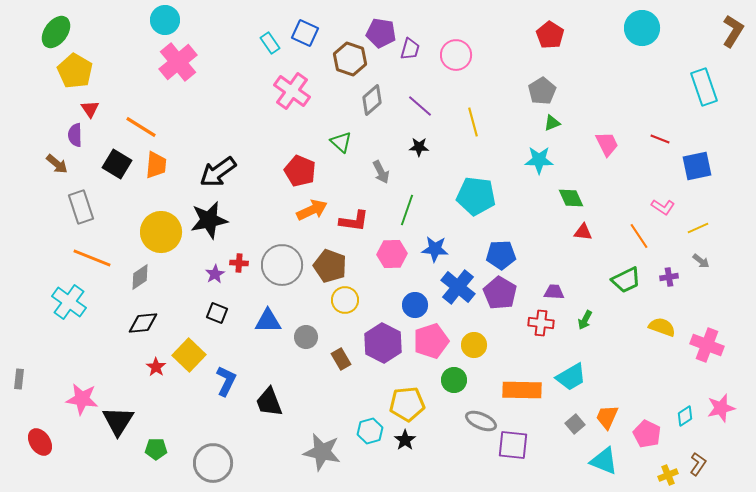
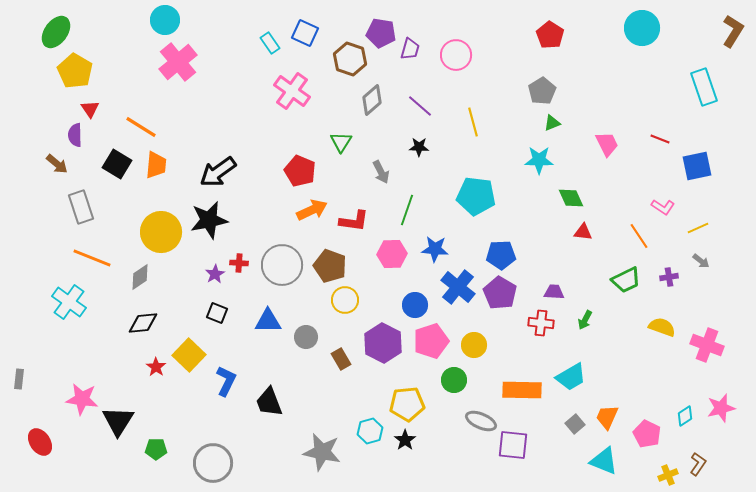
green triangle at (341, 142): rotated 20 degrees clockwise
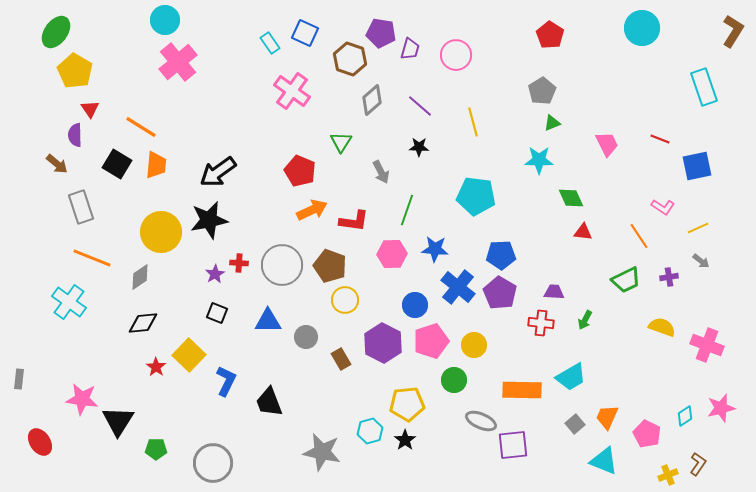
purple square at (513, 445): rotated 12 degrees counterclockwise
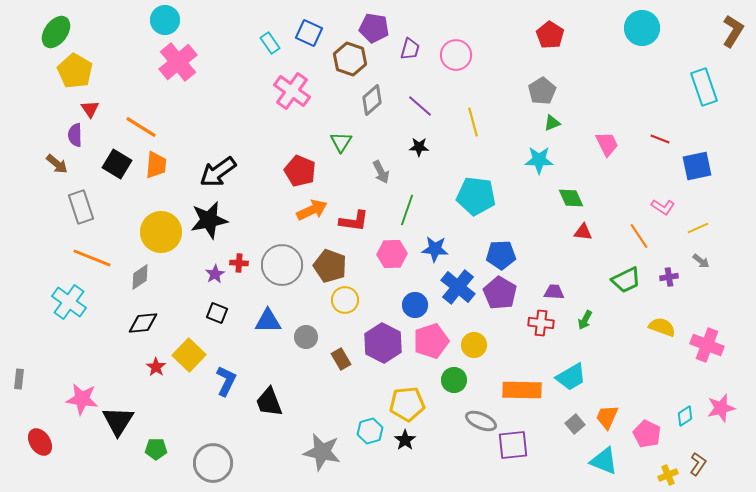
blue square at (305, 33): moved 4 px right
purple pentagon at (381, 33): moved 7 px left, 5 px up
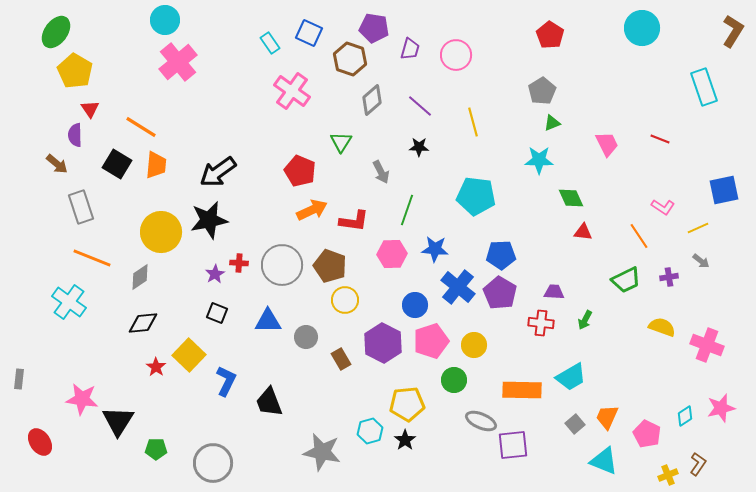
blue square at (697, 166): moved 27 px right, 24 px down
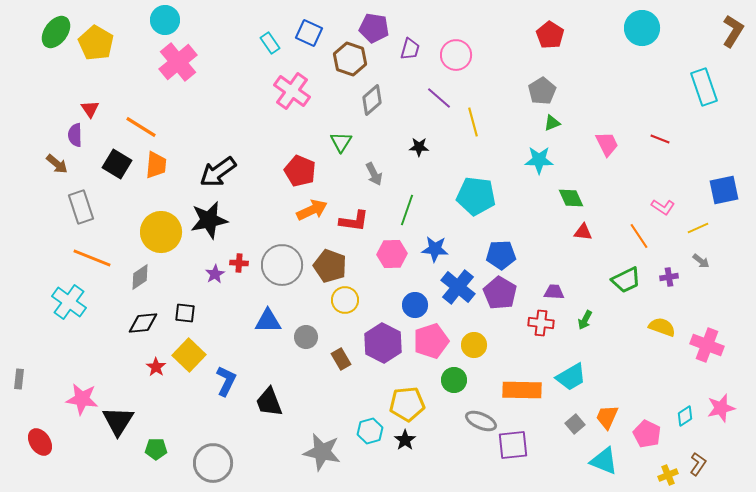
yellow pentagon at (75, 71): moved 21 px right, 28 px up
purple line at (420, 106): moved 19 px right, 8 px up
gray arrow at (381, 172): moved 7 px left, 2 px down
black square at (217, 313): moved 32 px left; rotated 15 degrees counterclockwise
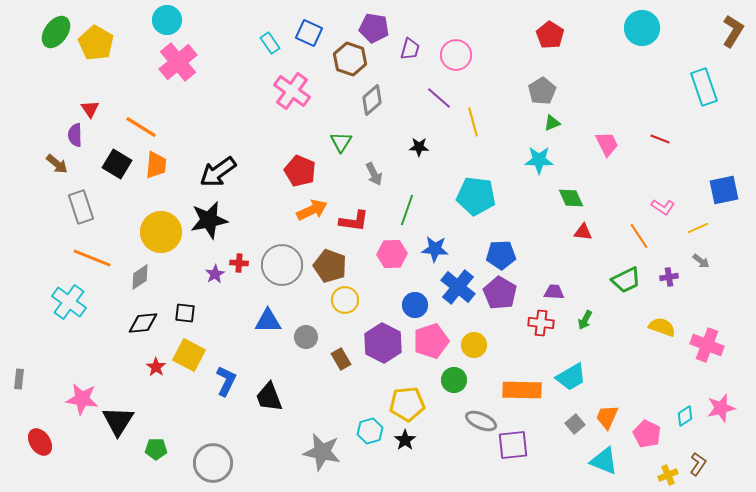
cyan circle at (165, 20): moved 2 px right
yellow square at (189, 355): rotated 16 degrees counterclockwise
black trapezoid at (269, 402): moved 5 px up
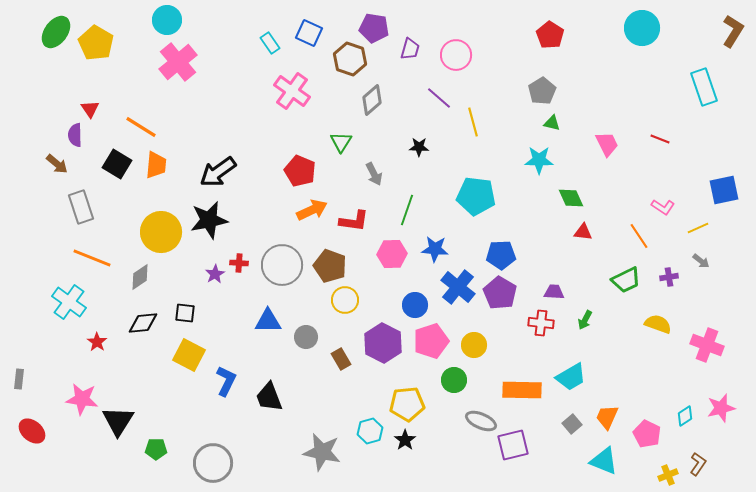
green triangle at (552, 123): rotated 36 degrees clockwise
yellow semicircle at (662, 327): moved 4 px left, 3 px up
red star at (156, 367): moved 59 px left, 25 px up
gray square at (575, 424): moved 3 px left
red ellipse at (40, 442): moved 8 px left, 11 px up; rotated 16 degrees counterclockwise
purple square at (513, 445): rotated 8 degrees counterclockwise
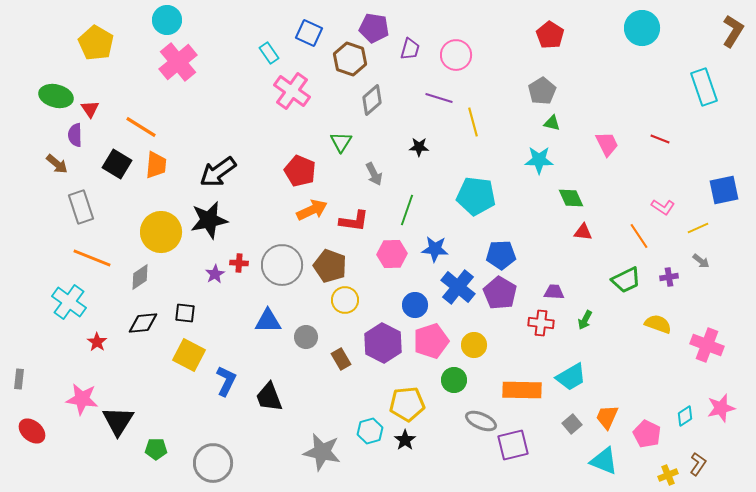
green ellipse at (56, 32): moved 64 px down; rotated 68 degrees clockwise
cyan rectangle at (270, 43): moved 1 px left, 10 px down
purple line at (439, 98): rotated 24 degrees counterclockwise
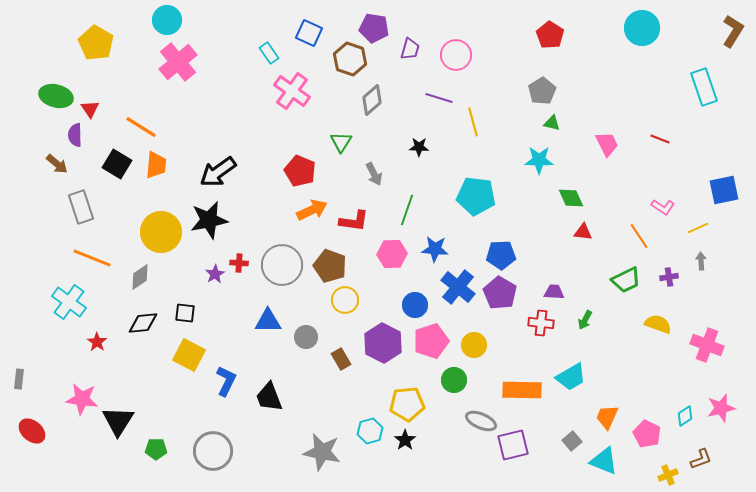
gray arrow at (701, 261): rotated 132 degrees counterclockwise
gray square at (572, 424): moved 17 px down
gray circle at (213, 463): moved 12 px up
brown L-shape at (698, 464): moved 3 px right, 5 px up; rotated 35 degrees clockwise
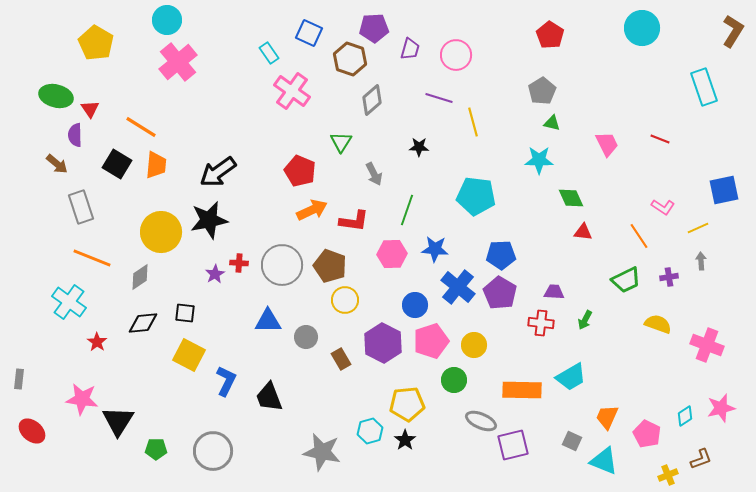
purple pentagon at (374, 28): rotated 12 degrees counterclockwise
gray square at (572, 441): rotated 24 degrees counterclockwise
